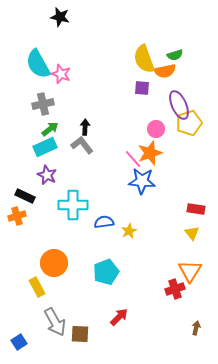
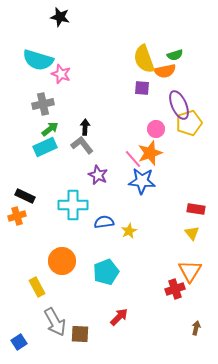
cyan semicircle: moved 4 px up; rotated 44 degrees counterclockwise
purple star: moved 51 px right
orange circle: moved 8 px right, 2 px up
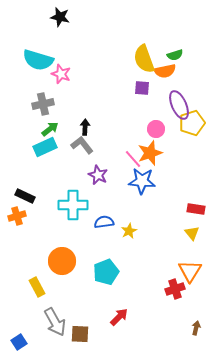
yellow pentagon: moved 3 px right
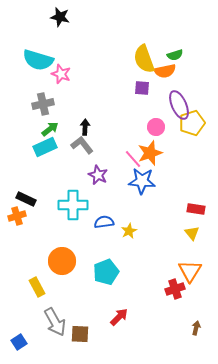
pink circle: moved 2 px up
black rectangle: moved 1 px right, 3 px down
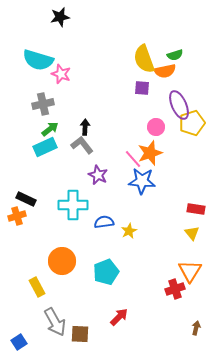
black star: rotated 24 degrees counterclockwise
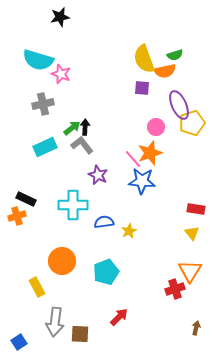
green arrow: moved 22 px right, 1 px up
gray arrow: rotated 36 degrees clockwise
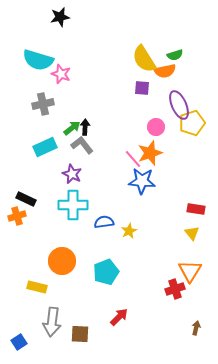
yellow semicircle: rotated 12 degrees counterclockwise
purple star: moved 26 px left, 1 px up
yellow rectangle: rotated 48 degrees counterclockwise
gray arrow: moved 3 px left
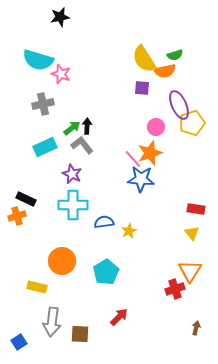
black arrow: moved 2 px right, 1 px up
blue star: moved 1 px left, 2 px up
cyan pentagon: rotated 10 degrees counterclockwise
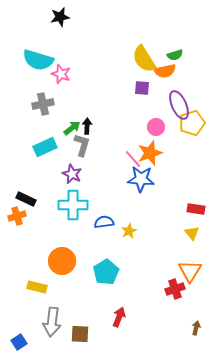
gray L-shape: rotated 55 degrees clockwise
red arrow: rotated 24 degrees counterclockwise
